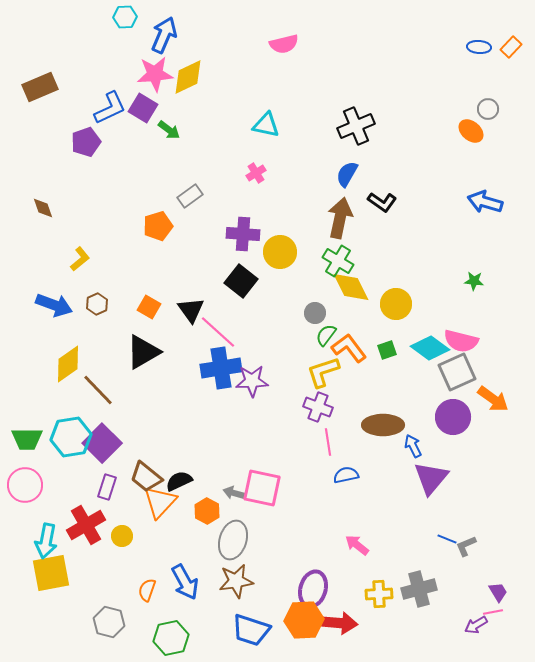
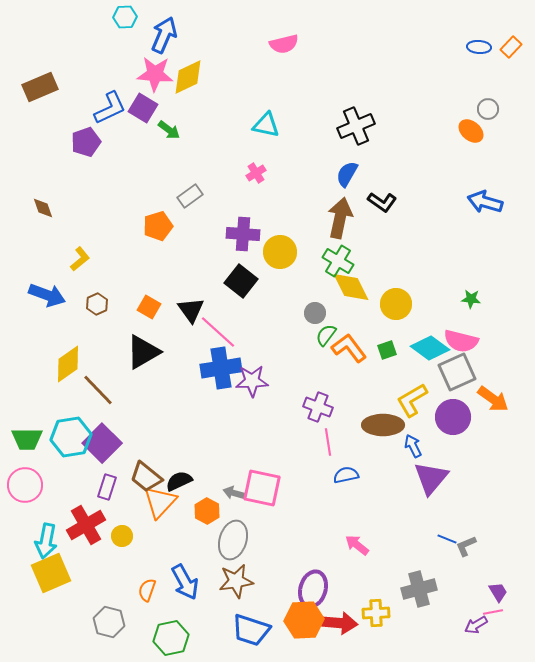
pink star at (155, 74): rotated 9 degrees clockwise
green star at (474, 281): moved 3 px left, 18 px down
blue arrow at (54, 305): moved 7 px left, 10 px up
yellow L-shape at (323, 372): moved 89 px right, 28 px down; rotated 12 degrees counterclockwise
yellow square at (51, 573): rotated 12 degrees counterclockwise
yellow cross at (379, 594): moved 3 px left, 19 px down
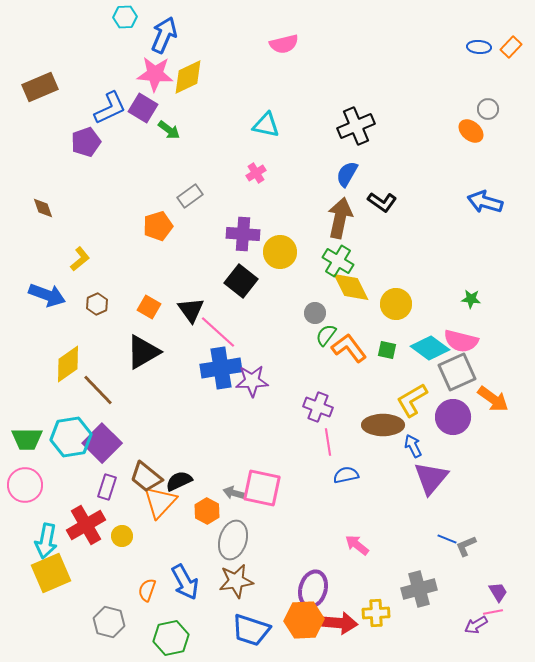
green square at (387, 350): rotated 30 degrees clockwise
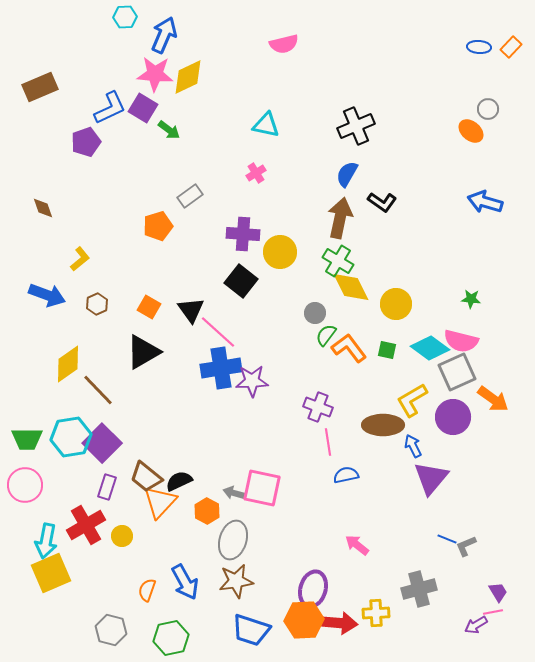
gray hexagon at (109, 622): moved 2 px right, 8 px down
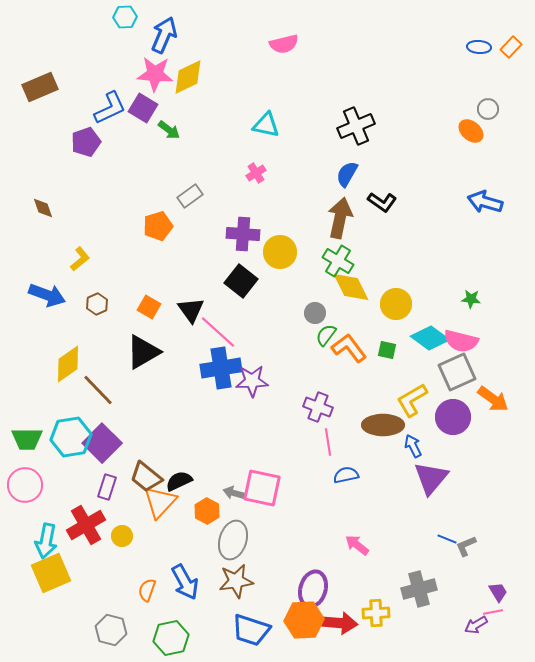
cyan diamond at (430, 348): moved 10 px up
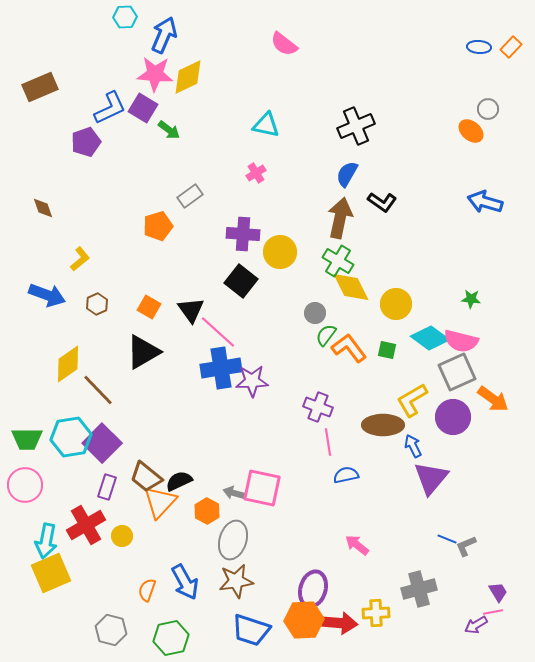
pink semicircle at (284, 44): rotated 52 degrees clockwise
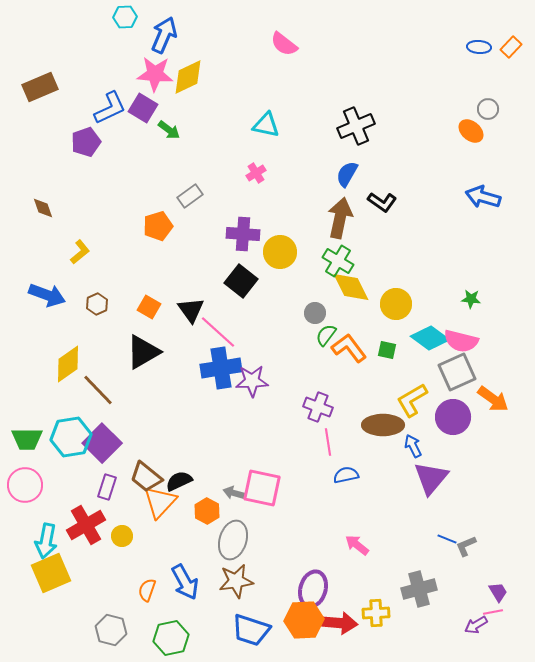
blue arrow at (485, 202): moved 2 px left, 5 px up
yellow L-shape at (80, 259): moved 7 px up
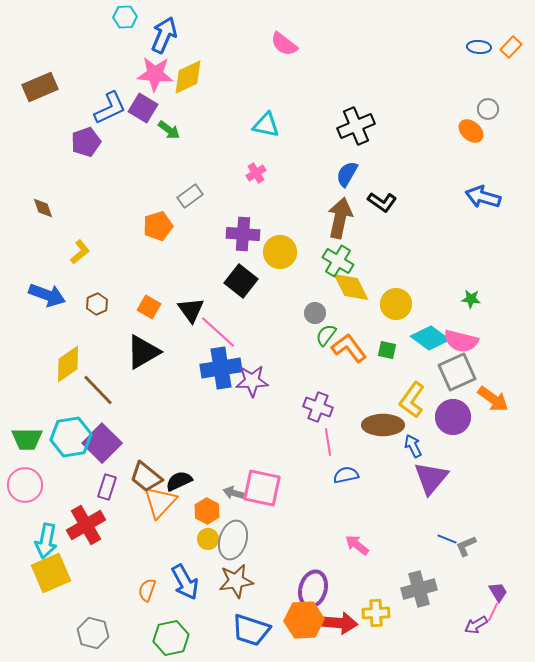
yellow L-shape at (412, 400): rotated 24 degrees counterclockwise
yellow circle at (122, 536): moved 86 px right, 3 px down
pink line at (493, 612): rotated 54 degrees counterclockwise
gray hexagon at (111, 630): moved 18 px left, 3 px down
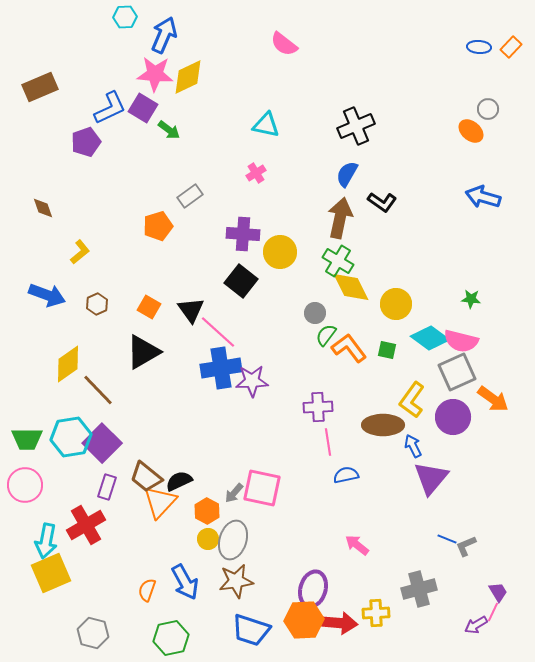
purple cross at (318, 407): rotated 24 degrees counterclockwise
gray arrow at (234, 493): rotated 65 degrees counterclockwise
